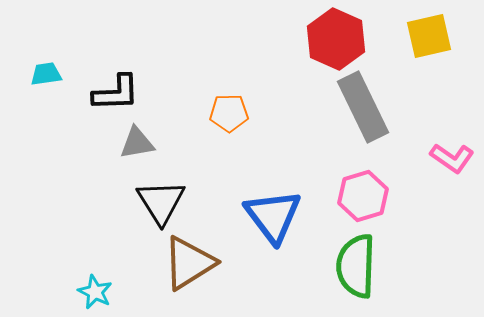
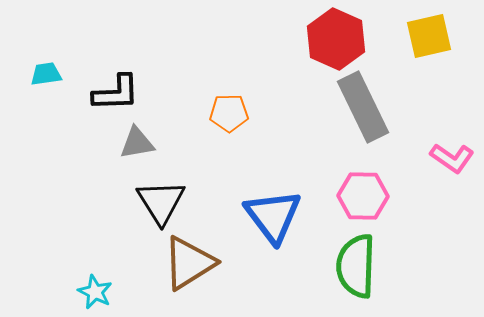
pink hexagon: rotated 18 degrees clockwise
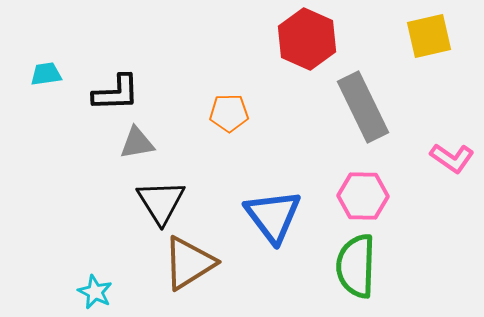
red hexagon: moved 29 px left
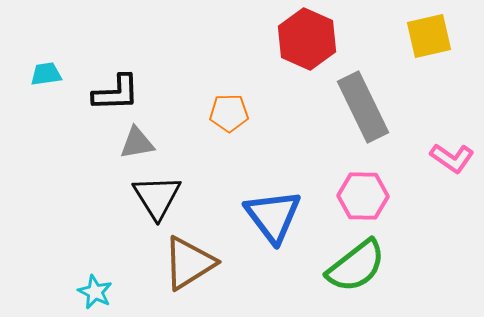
black triangle: moved 4 px left, 5 px up
green semicircle: rotated 130 degrees counterclockwise
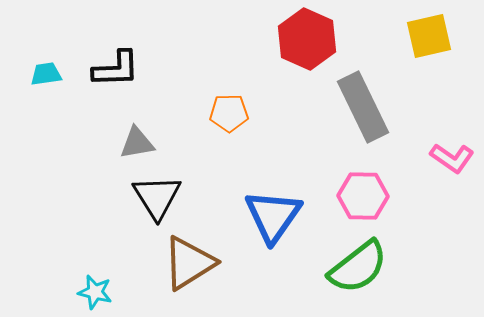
black L-shape: moved 24 px up
blue triangle: rotated 12 degrees clockwise
green semicircle: moved 2 px right, 1 px down
cyan star: rotated 12 degrees counterclockwise
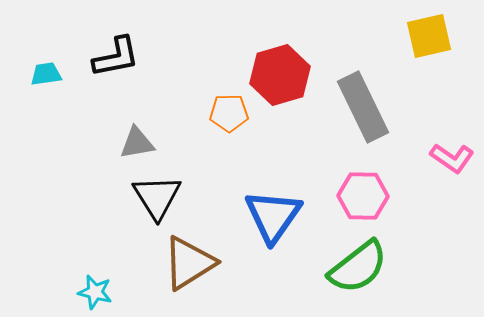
red hexagon: moved 27 px left, 36 px down; rotated 20 degrees clockwise
black L-shape: moved 12 px up; rotated 9 degrees counterclockwise
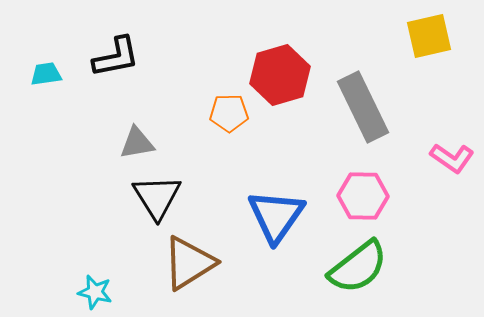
blue triangle: moved 3 px right
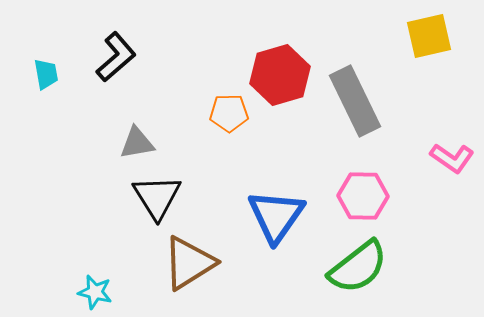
black L-shape: rotated 30 degrees counterclockwise
cyan trapezoid: rotated 88 degrees clockwise
gray rectangle: moved 8 px left, 6 px up
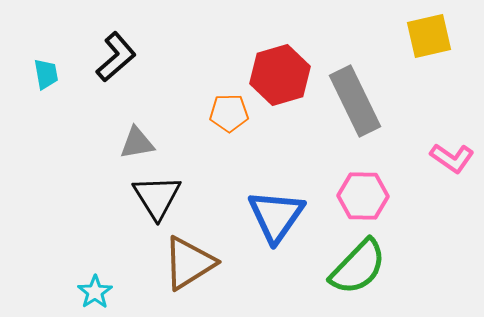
green semicircle: rotated 8 degrees counterclockwise
cyan star: rotated 24 degrees clockwise
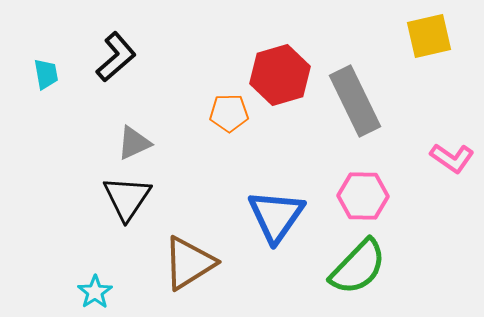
gray triangle: moved 3 px left; rotated 15 degrees counterclockwise
black triangle: moved 30 px left, 1 px down; rotated 6 degrees clockwise
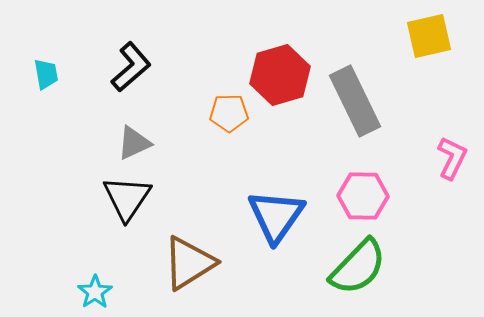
black L-shape: moved 15 px right, 10 px down
pink L-shape: rotated 99 degrees counterclockwise
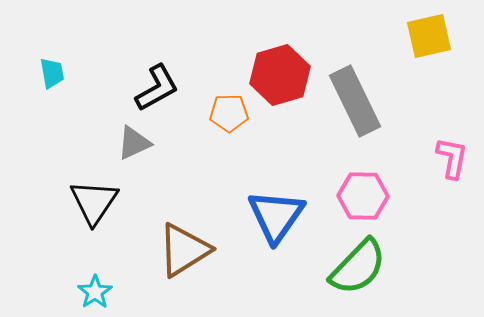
black L-shape: moved 26 px right, 21 px down; rotated 12 degrees clockwise
cyan trapezoid: moved 6 px right, 1 px up
pink L-shape: rotated 15 degrees counterclockwise
black triangle: moved 33 px left, 4 px down
brown triangle: moved 5 px left, 13 px up
